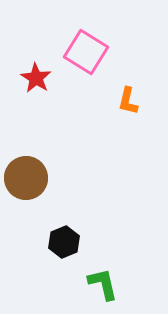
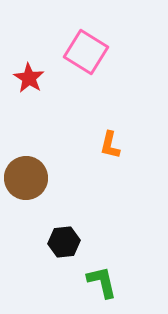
red star: moved 7 px left
orange L-shape: moved 18 px left, 44 px down
black hexagon: rotated 16 degrees clockwise
green L-shape: moved 1 px left, 2 px up
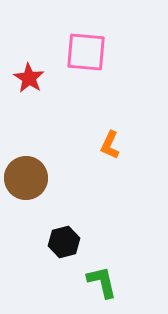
pink square: rotated 27 degrees counterclockwise
orange L-shape: rotated 12 degrees clockwise
black hexagon: rotated 8 degrees counterclockwise
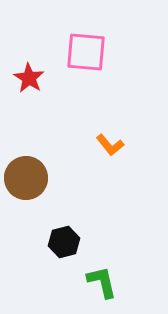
orange L-shape: rotated 64 degrees counterclockwise
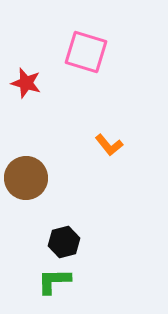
pink square: rotated 12 degrees clockwise
red star: moved 3 px left, 5 px down; rotated 16 degrees counterclockwise
orange L-shape: moved 1 px left
green L-shape: moved 48 px left, 1 px up; rotated 78 degrees counterclockwise
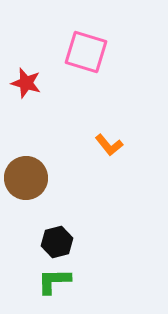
black hexagon: moved 7 px left
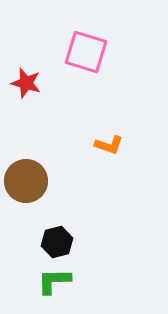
orange L-shape: rotated 32 degrees counterclockwise
brown circle: moved 3 px down
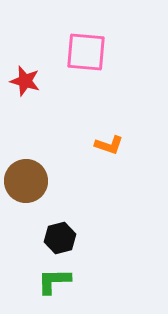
pink square: rotated 12 degrees counterclockwise
red star: moved 1 px left, 2 px up
black hexagon: moved 3 px right, 4 px up
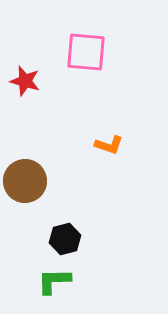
brown circle: moved 1 px left
black hexagon: moved 5 px right, 1 px down
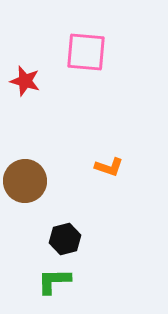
orange L-shape: moved 22 px down
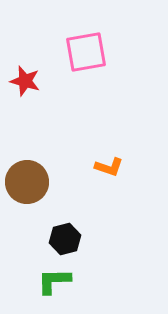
pink square: rotated 15 degrees counterclockwise
brown circle: moved 2 px right, 1 px down
